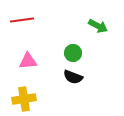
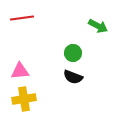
red line: moved 2 px up
pink triangle: moved 8 px left, 10 px down
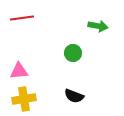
green arrow: rotated 18 degrees counterclockwise
pink triangle: moved 1 px left
black semicircle: moved 1 px right, 19 px down
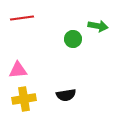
green circle: moved 14 px up
pink triangle: moved 1 px left, 1 px up
black semicircle: moved 8 px left, 1 px up; rotated 30 degrees counterclockwise
